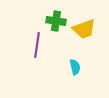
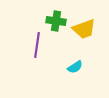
cyan semicircle: rotated 70 degrees clockwise
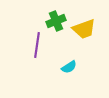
green cross: rotated 30 degrees counterclockwise
cyan semicircle: moved 6 px left
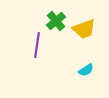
green cross: rotated 18 degrees counterclockwise
cyan semicircle: moved 17 px right, 3 px down
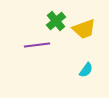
purple line: rotated 75 degrees clockwise
cyan semicircle: rotated 21 degrees counterclockwise
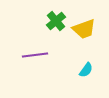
purple line: moved 2 px left, 10 px down
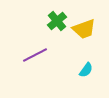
green cross: moved 1 px right
purple line: rotated 20 degrees counterclockwise
